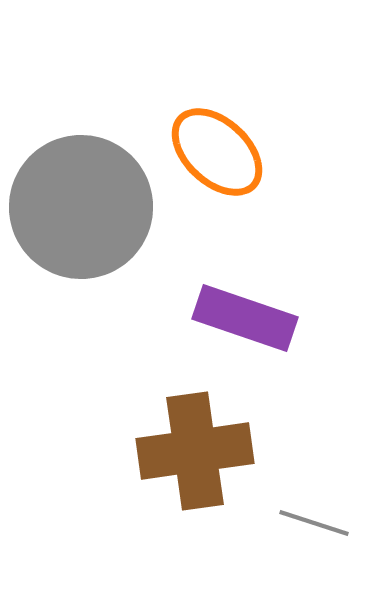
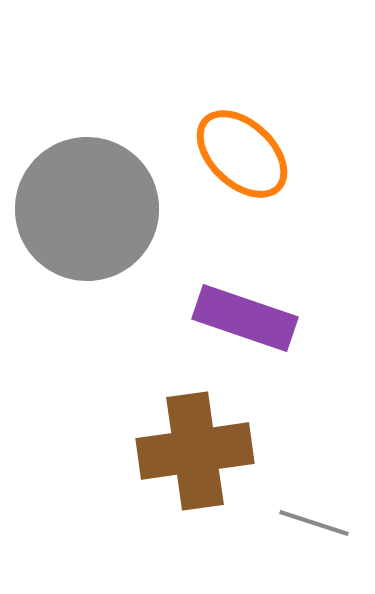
orange ellipse: moved 25 px right, 2 px down
gray circle: moved 6 px right, 2 px down
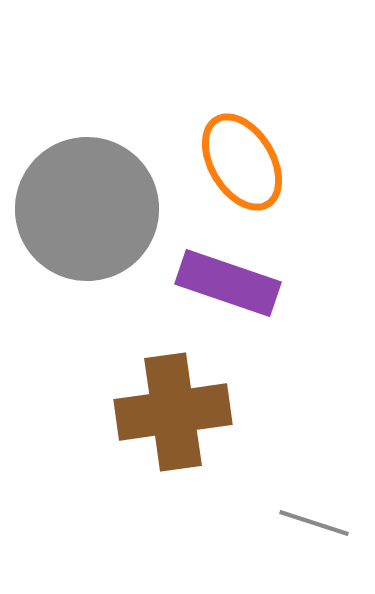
orange ellipse: moved 8 px down; rotated 16 degrees clockwise
purple rectangle: moved 17 px left, 35 px up
brown cross: moved 22 px left, 39 px up
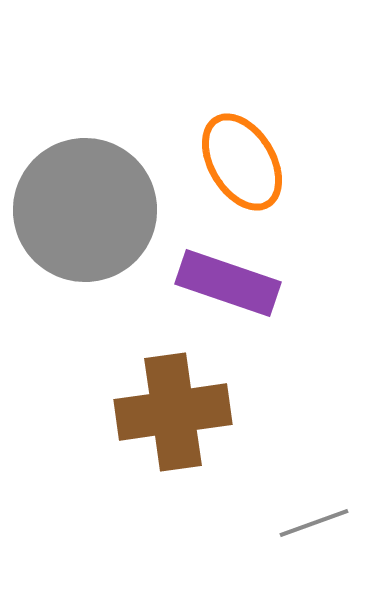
gray circle: moved 2 px left, 1 px down
gray line: rotated 38 degrees counterclockwise
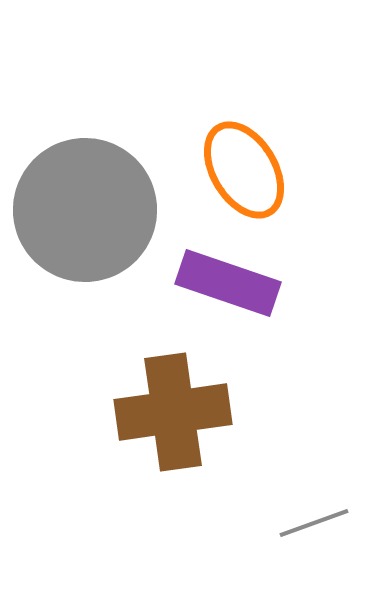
orange ellipse: moved 2 px right, 8 px down
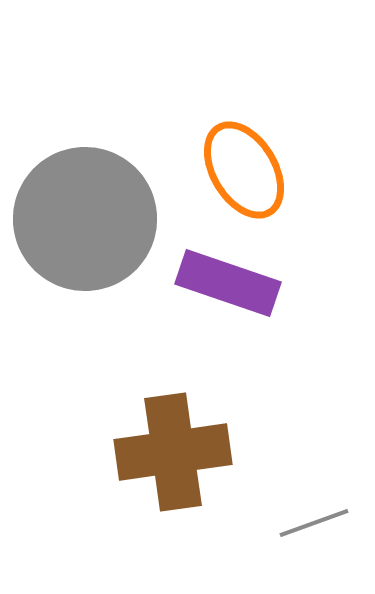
gray circle: moved 9 px down
brown cross: moved 40 px down
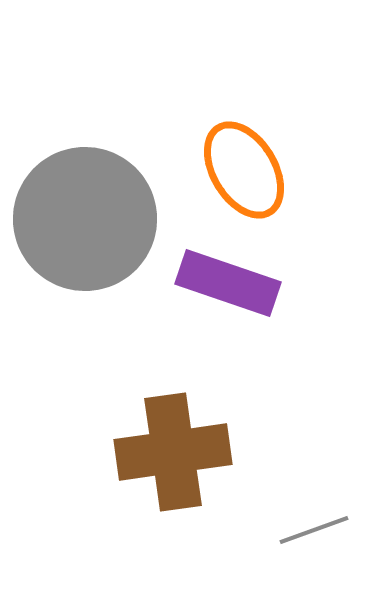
gray line: moved 7 px down
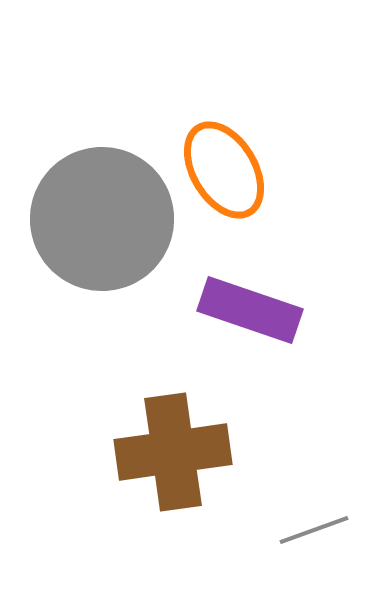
orange ellipse: moved 20 px left
gray circle: moved 17 px right
purple rectangle: moved 22 px right, 27 px down
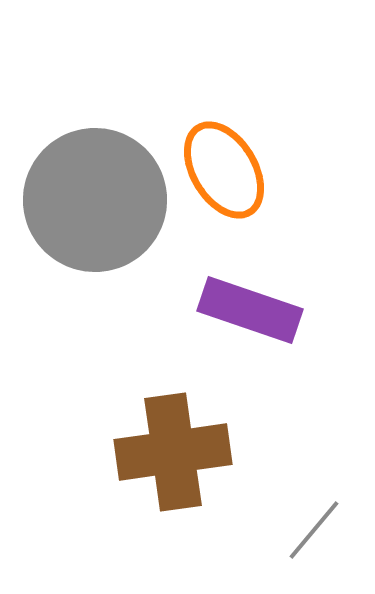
gray circle: moved 7 px left, 19 px up
gray line: rotated 30 degrees counterclockwise
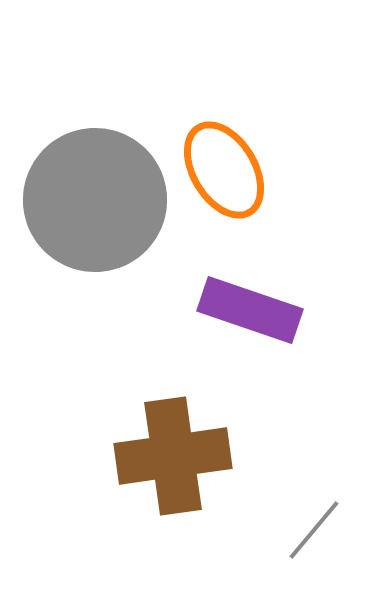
brown cross: moved 4 px down
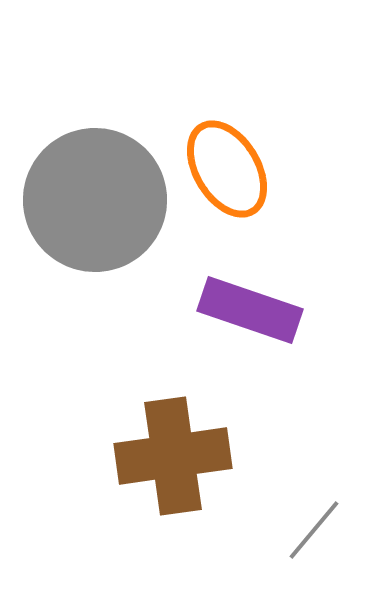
orange ellipse: moved 3 px right, 1 px up
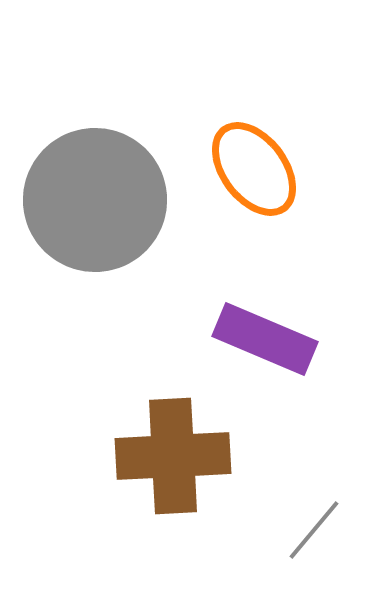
orange ellipse: moved 27 px right; rotated 6 degrees counterclockwise
purple rectangle: moved 15 px right, 29 px down; rotated 4 degrees clockwise
brown cross: rotated 5 degrees clockwise
